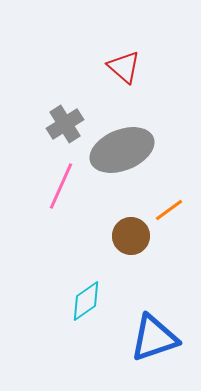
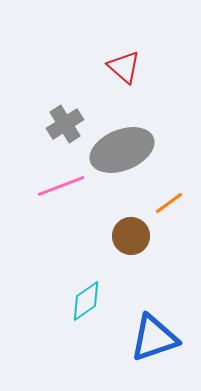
pink line: rotated 45 degrees clockwise
orange line: moved 7 px up
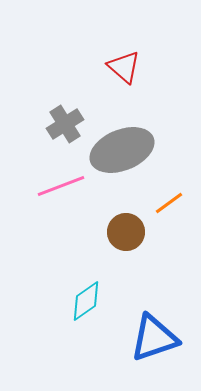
brown circle: moved 5 px left, 4 px up
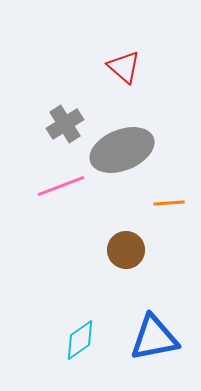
orange line: rotated 32 degrees clockwise
brown circle: moved 18 px down
cyan diamond: moved 6 px left, 39 px down
blue triangle: rotated 8 degrees clockwise
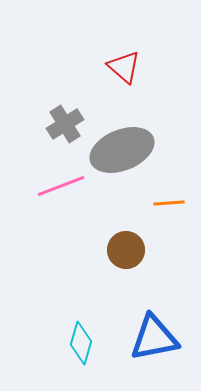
cyan diamond: moved 1 px right, 3 px down; rotated 39 degrees counterclockwise
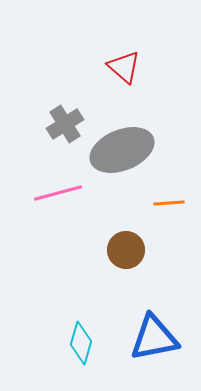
pink line: moved 3 px left, 7 px down; rotated 6 degrees clockwise
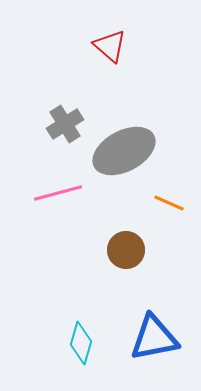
red triangle: moved 14 px left, 21 px up
gray ellipse: moved 2 px right, 1 px down; rotated 6 degrees counterclockwise
orange line: rotated 28 degrees clockwise
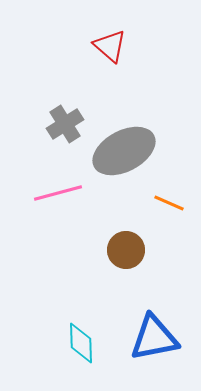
cyan diamond: rotated 18 degrees counterclockwise
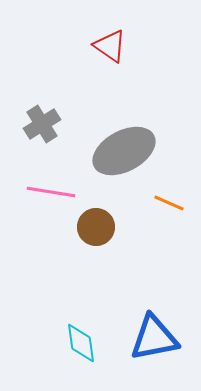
red triangle: rotated 6 degrees counterclockwise
gray cross: moved 23 px left
pink line: moved 7 px left, 1 px up; rotated 24 degrees clockwise
brown circle: moved 30 px left, 23 px up
cyan diamond: rotated 6 degrees counterclockwise
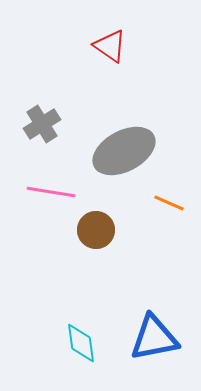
brown circle: moved 3 px down
